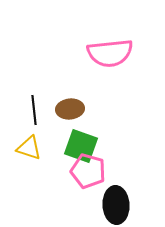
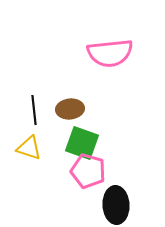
green square: moved 1 px right, 3 px up
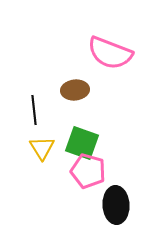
pink semicircle: rotated 27 degrees clockwise
brown ellipse: moved 5 px right, 19 px up
yellow triangle: moved 13 px right; rotated 40 degrees clockwise
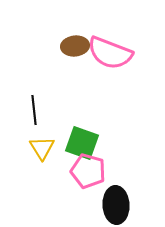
brown ellipse: moved 44 px up
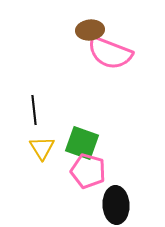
brown ellipse: moved 15 px right, 16 px up
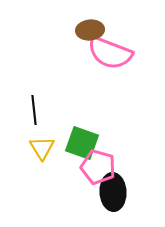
pink pentagon: moved 10 px right, 4 px up
black ellipse: moved 3 px left, 13 px up
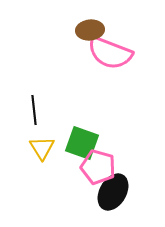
black ellipse: rotated 33 degrees clockwise
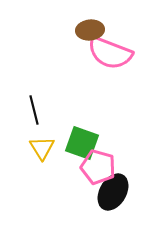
black line: rotated 8 degrees counterclockwise
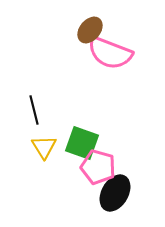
brown ellipse: rotated 44 degrees counterclockwise
yellow triangle: moved 2 px right, 1 px up
black ellipse: moved 2 px right, 1 px down
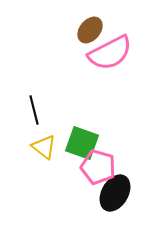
pink semicircle: rotated 48 degrees counterclockwise
yellow triangle: rotated 20 degrees counterclockwise
